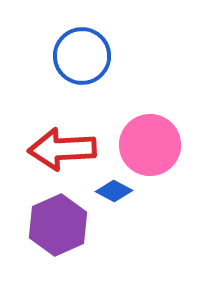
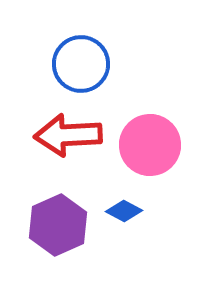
blue circle: moved 1 px left, 8 px down
red arrow: moved 6 px right, 14 px up
blue diamond: moved 10 px right, 20 px down
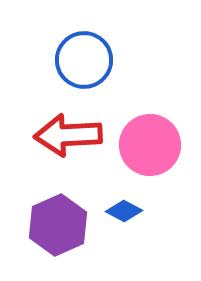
blue circle: moved 3 px right, 4 px up
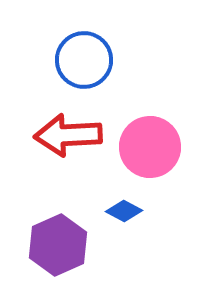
pink circle: moved 2 px down
purple hexagon: moved 20 px down
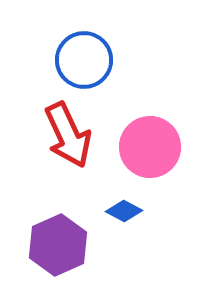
red arrow: rotated 112 degrees counterclockwise
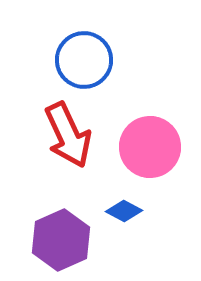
purple hexagon: moved 3 px right, 5 px up
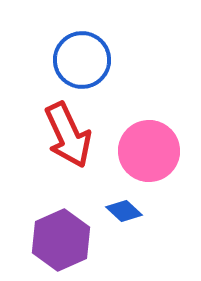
blue circle: moved 2 px left
pink circle: moved 1 px left, 4 px down
blue diamond: rotated 15 degrees clockwise
